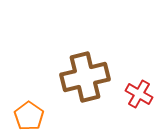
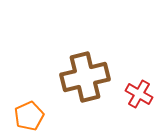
orange pentagon: rotated 12 degrees clockwise
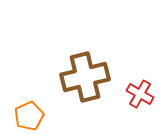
red cross: moved 1 px right
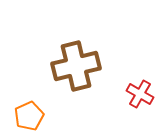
brown cross: moved 9 px left, 11 px up
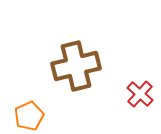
red cross: rotated 12 degrees clockwise
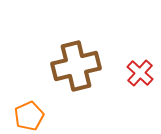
red cross: moved 21 px up
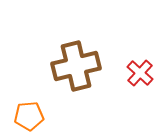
orange pentagon: rotated 20 degrees clockwise
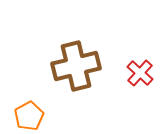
orange pentagon: rotated 24 degrees counterclockwise
